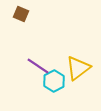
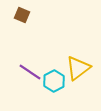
brown square: moved 1 px right, 1 px down
purple line: moved 8 px left, 6 px down
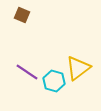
purple line: moved 3 px left
cyan hexagon: rotated 15 degrees counterclockwise
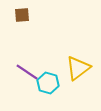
brown square: rotated 28 degrees counterclockwise
cyan hexagon: moved 6 px left, 2 px down
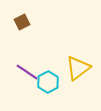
brown square: moved 7 px down; rotated 21 degrees counterclockwise
cyan hexagon: moved 1 px up; rotated 15 degrees clockwise
